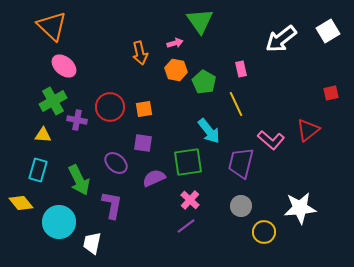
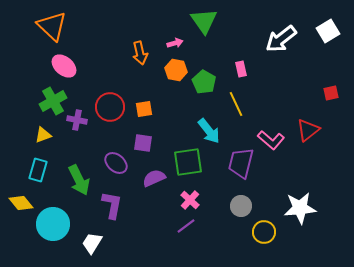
green triangle: moved 4 px right
yellow triangle: rotated 24 degrees counterclockwise
cyan circle: moved 6 px left, 2 px down
white trapezoid: rotated 20 degrees clockwise
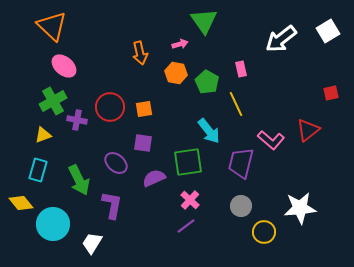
pink arrow: moved 5 px right, 1 px down
orange hexagon: moved 3 px down
green pentagon: moved 3 px right
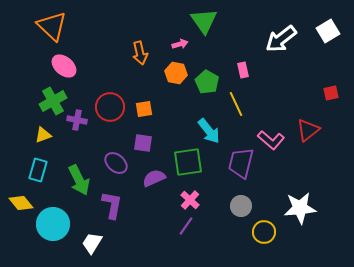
pink rectangle: moved 2 px right, 1 px down
purple line: rotated 18 degrees counterclockwise
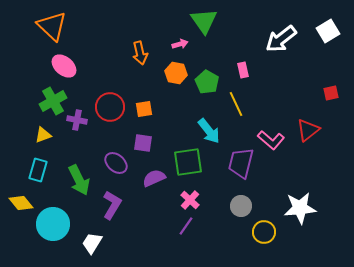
purple L-shape: rotated 20 degrees clockwise
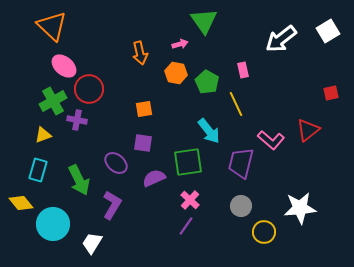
red circle: moved 21 px left, 18 px up
